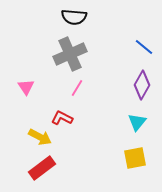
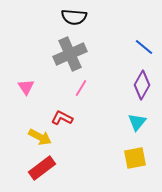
pink line: moved 4 px right
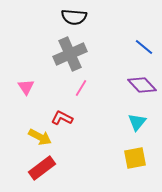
purple diamond: rotated 72 degrees counterclockwise
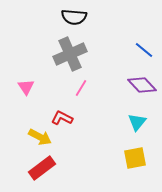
blue line: moved 3 px down
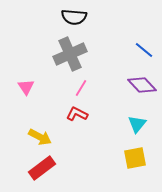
red L-shape: moved 15 px right, 4 px up
cyan triangle: moved 2 px down
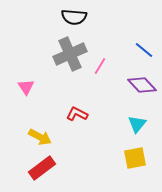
pink line: moved 19 px right, 22 px up
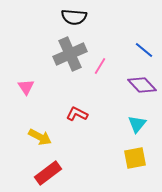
red rectangle: moved 6 px right, 5 px down
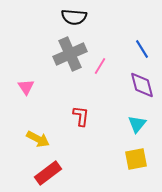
blue line: moved 2 px left, 1 px up; rotated 18 degrees clockwise
purple diamond: rotated 28 degrees clockwise
red L-shape: moved 4 px right, 2 px down; rotated 70 degrees clockwise
yellow arrow: moved 2 px left, 2 px down
yellow square: moved 1 px right, 1 px down
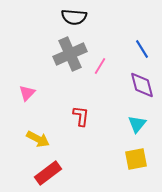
pink triangle: moved 1 px right, 6 px down; rotated 18 degrees clockwise
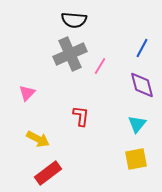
black semicircle: moved 3 px down
blue line: moved 1 px up; rotated 60 degrees clockwise
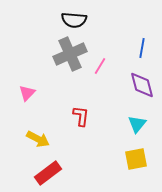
blue line: rotated 18 degrees counterclockwise
